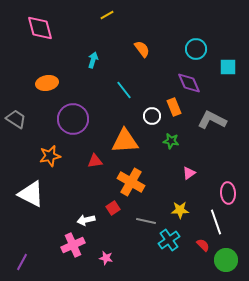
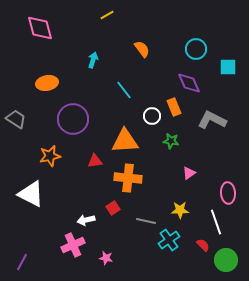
orange cross: moved 3 px left, 4 px up; rotated 24 degrees counterclockwise
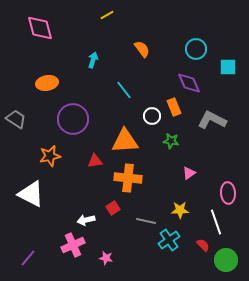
purple line: moved 6 px right, 4 px up; rotated 12 degrees clockwise
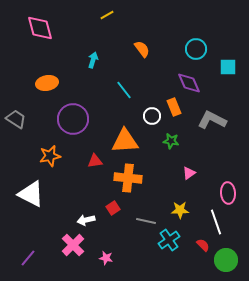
pink cross: rotated 20 degrees counterclockwise
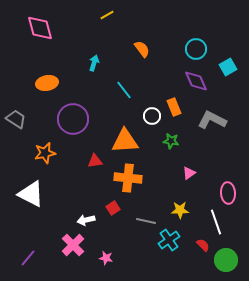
cyan arrow: moved 1 px right, 3 px down
cyan square: rotated 30 degrees counterclockwise
purple diamond: moved 7 px right, 2 px up
orange star: moved 5 px left, 3 px up
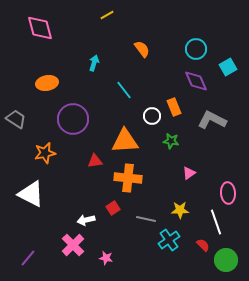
gray line: moved 2 px up
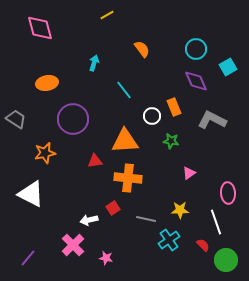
white arrow: moved 3 px right
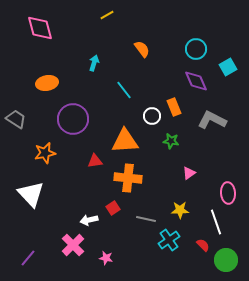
white triangle: rotated 20 degrees clockwise
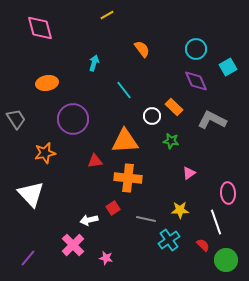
orange rectangle: rotated 24 degrees counterclockwise
gray trapezoid: rotated 25 degrees clockwise
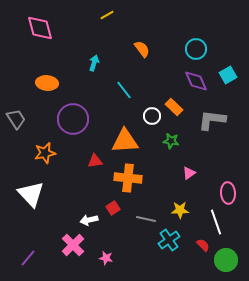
cyan square: moved 8 px down
orange ellipse: rotated 15 degrees clockwise
gray L-shape: rotated 20 degrees counterclockwise
